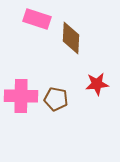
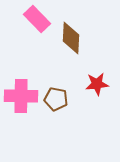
pink rectangle: rotated 28 degrees clockwise
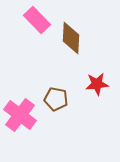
pink rectangle: moved 1 px down
pink cross: moved 1 px left, 19 px down; rotated 36 degrees clockwise
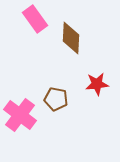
pink rectangle: moved 2 px left, 1 px up; rotated 8 degrees clockwise
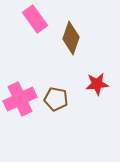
brown diamond: rotated 16 degrees clockwise
pink cross: moved 16 px up; rotated 28 degrees clockwise
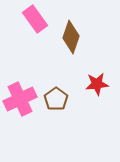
brown diamond: moved 1 px up
brown pentagon: rotated 25 degrees clockwise
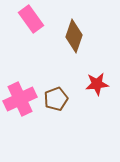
pink rectangle: moved 4 px left
brown diamond: moved 3 px right, 1 px up
brown pentagon: rotated 15 degrees clockwise
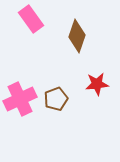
brown diamond: moved 3 px right
